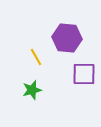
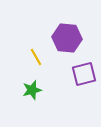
purple square: rotated 15 degrees counterclockwise
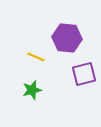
yellow line: rotated 36 degrees counterclockwise
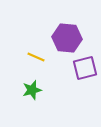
purple square: moved 1 px right, 6 px up
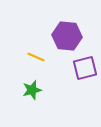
purple hexagon: moved 2 px up
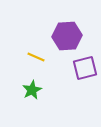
purple hexagon: rotated 8 degrees counterclockwise
green star: rotated 12 degrees counterclockwise
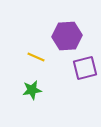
green star: rotated 18 degrees clockwise
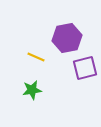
purple hexagon: moved 2 px down; rotated 8 degrees counterclockwise
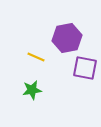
purple square: rotated 25 degrees clockwise
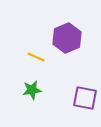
purple hexagon: rotated 12 degrees counterclockwise
purple square: moved 30 px down
